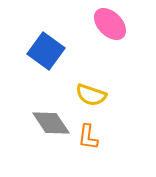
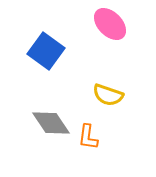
yellow semicircle: moved 17 px right
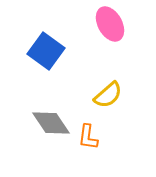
pink ellipse: rotated 16 degrees clockwise
yellow semicircle: rotated 60 degrees counterclockwise
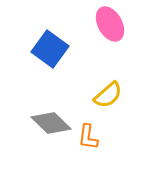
blue square: moved 4 px right, 2 px up
gray diamond: rotated 12 degrees counterclockwise
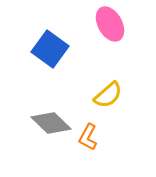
orange L-shape: rotated 20 degrees clockwise
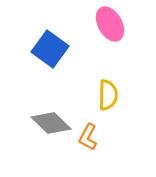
yellow semicircle: rotated 48 degrees counterclockwise
